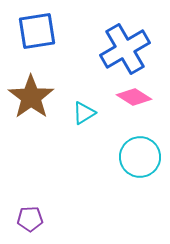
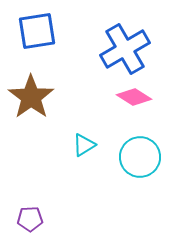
cyan triangle: moved 32 px down
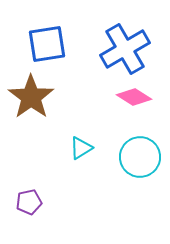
blue square: moved 10 px right, 13 px down
cyan triangle: moved 3 px left, 3 px down
purple pentagon: moved 1 px left, 17 px up; rotated 10 degrees counterclockwise
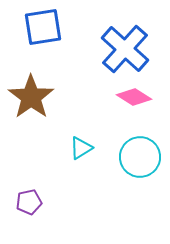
blue square: moved 4 px left, 17 px up
blue cross: rotated 18 degrees counterclockwise
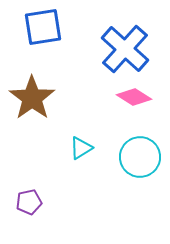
brown star: moved 1 px right, 1 px down
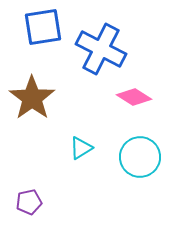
blue cross: moved 24 px left; rotated 15 degrees counterclockwise
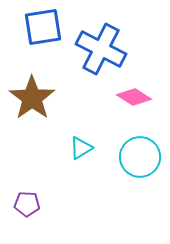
purple pentagon: moved 2 px left, 2 px down; rotated 15 degrees clockwise
